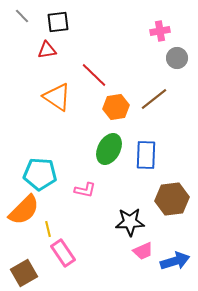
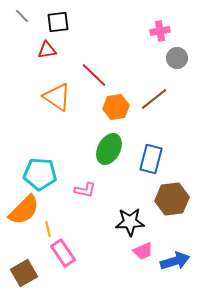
blue rectangle: moved 5 px right, 4 px down; rotated 12 degrees clockwise
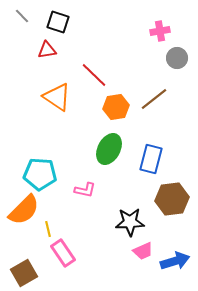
black square: rotated 25 degrees clockwise
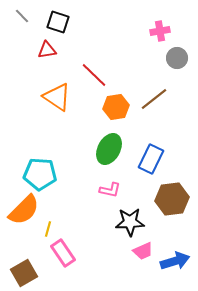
blue rectangle: rotated 12 degrees clockwise
pink L-shape: moved 25 px right
yellow line: rotated 28 degrees clockwise
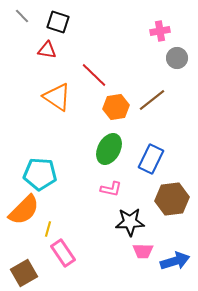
red triangle: rotated 18 degrees clockwise
brown line: moved 2 px left, 1 px down
pink L-shape: moved 1 px right, 1 px up
pink trapezoid: rotated 25 degrees clockwise
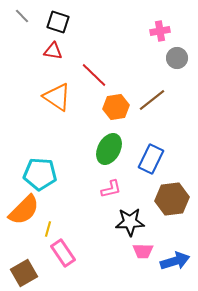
red triangle: moved 6 px right, 1 px down
pink L-shape: rotated 25 degrees counterclockwise
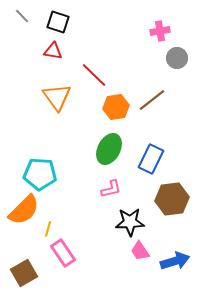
orange triangle: rotated 20 degrees clockwise
pink trapezoid: moved 3 px left; rotated 55 degrees clockwise
